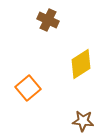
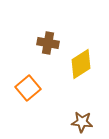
brown cross: moved 23 px down; rotated 15 degrees counterclockwise
brown star: moved 1 px left, 1 px down
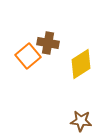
orange square: moved 32 px up
brown star: moved 1 px left, 1 px up
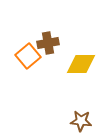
brown cross: rotated 20 degrees counterclockwise
yellow diamond: rotated 32 degrees clockwise
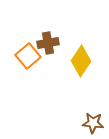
yellow diamond: moved 3 px up; rotated 56 degrees counterclockwise
brown star: moved 12 px right, 2 px down
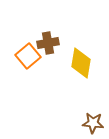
yellow diamond: moved 2 px down; rotated 24 degrees counterclockwise
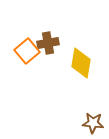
orange square: moved 1 px left, 5 px up
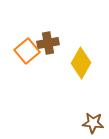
yellow diamond: rotated 20 degrees clockwise
